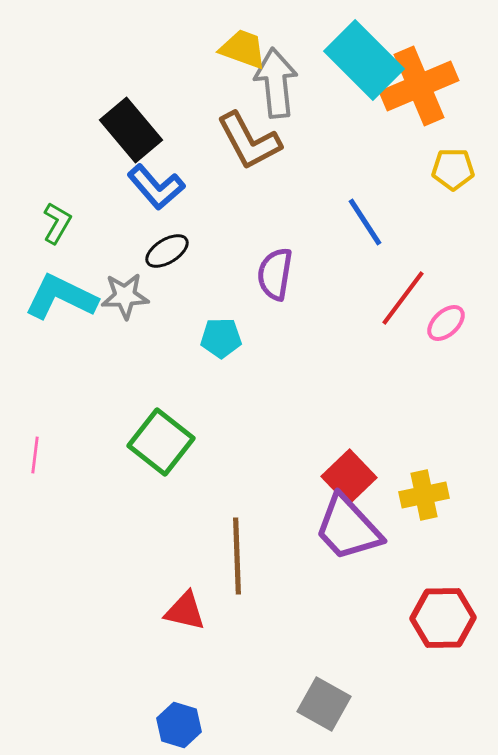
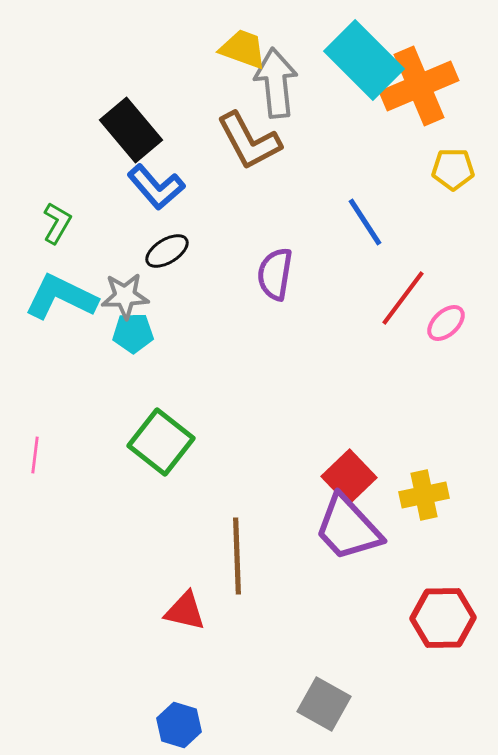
cyan pentagon: moved 88 px left, 5 px up
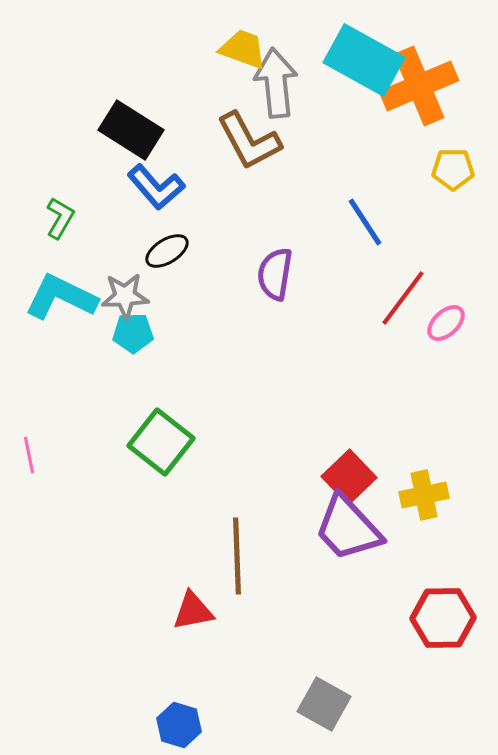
cyan rectangle: rotated 16 degrees counterclockwise
black rectangle: rotated 18 degrees counterclockwise
green L-shape: moved 3 px right, 5 px up
pink line: moved 6 px left; rotated 18 degrees counterclockwise
red triangle: moved 8 px right; rotated 24 degrees counterclockwise
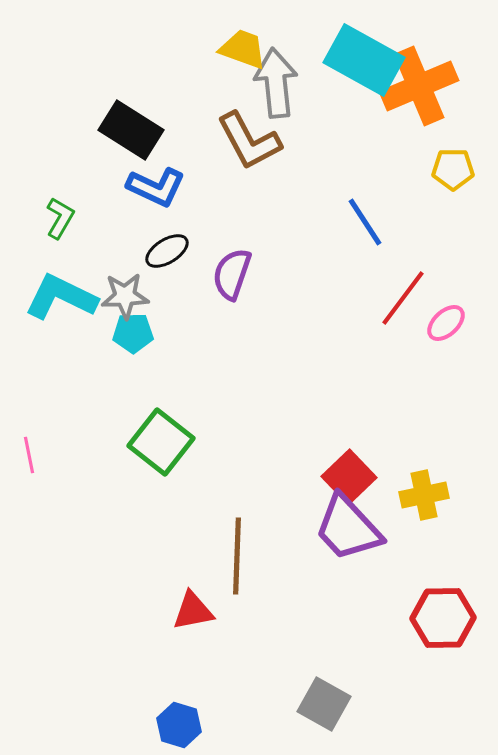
blue L-shape: rotated 24 degrees counterclockwise
purple semicircle: moved 43 px left; rotated 10 degrees clockwise
brown line: rotated 4 degrees clockwise
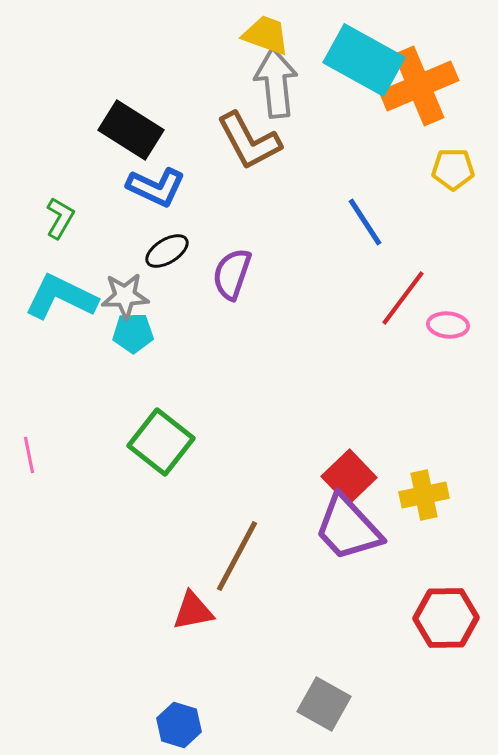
yellow trapezoid: moved 23 px right, 14 px up
pink ellipse: moved 2 px right, 2 px down; rotated 48 degrees clockwise
brown line: rotated 26 degrees clockwise
red hexagon: moved 3 px right
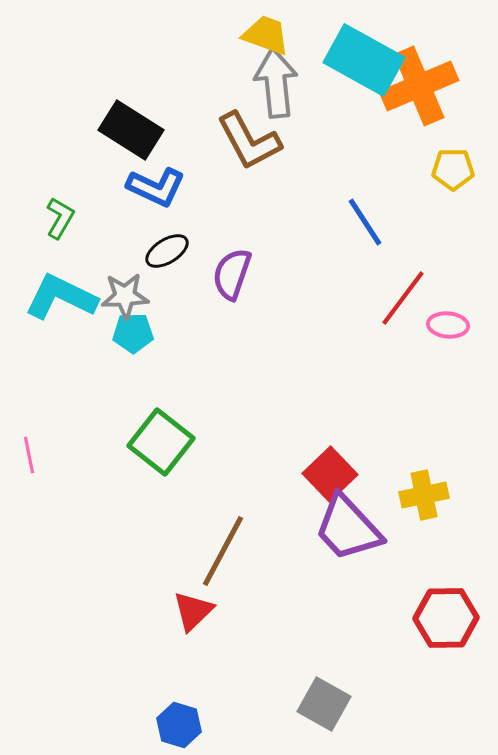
red square: moved 19 px left, 3 px up
brown line: moved 14 px left, 5 px up
red triangle: rotated 33 degrees counterclockwise
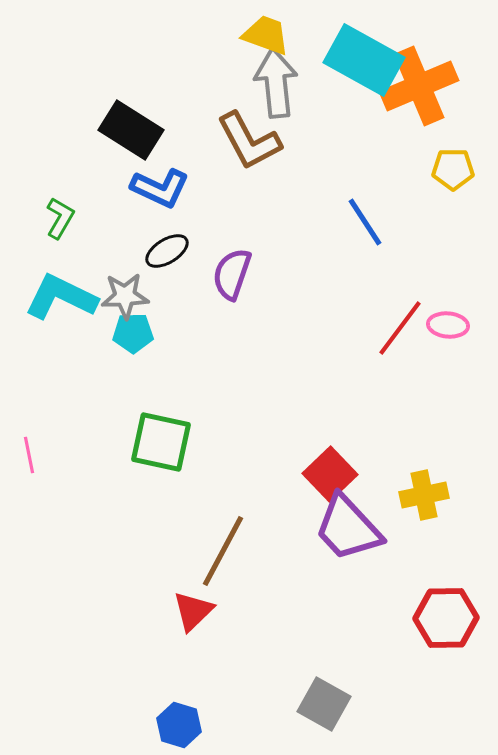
blue L-shape: moved 4 px right, 1 px down
red line: moved 3 px left, 30 px down
green square: rotated 26 degrees counterclockwise
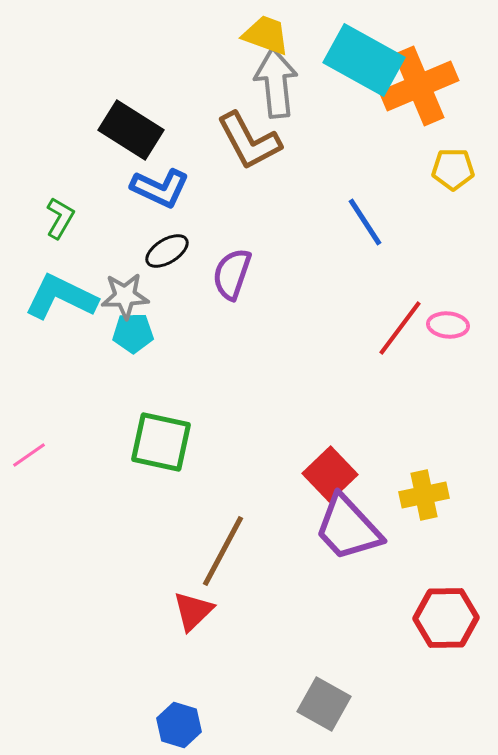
pink line: rotated 66 degrees clockwise
